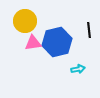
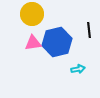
yellow circle: moved 7 px right, 7 px up
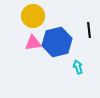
yellow circle: moved 1 px right, 2 px down
cyan arrow: moved 2 px up; rotated 96 degrees counterclockwise
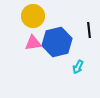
cyan arrow: rotated 136 degrees counterclockwise
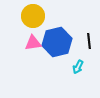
black line: moved 11 px down
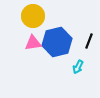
black line: rotated 28 degrees clockwise
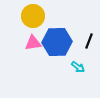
blue hexagon: rotated 12 degrees clockwise
cyan arrow: rotated 80 degrees counterclockwise
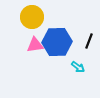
yellow circle: moved 1 px left, 1 px down
pink triangle: moved 2 px right, 2 px down
